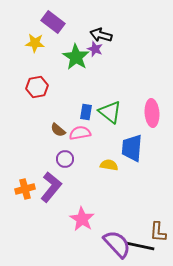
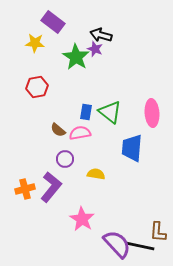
yellow semicircle: moved 13 px left, 9 px down
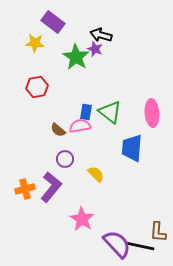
pink semicircle: moved 7 px up
yellow semicircle: rotated 36 degrees clockwise
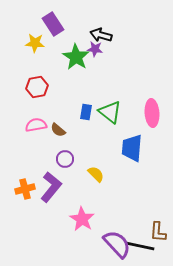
purple rectangle: moved 2 px down; rotated 20 degrees clockwise
purple star: rotated 14 degrees counterclockwise
pink semicircle: moved 44 px left, 1 px up
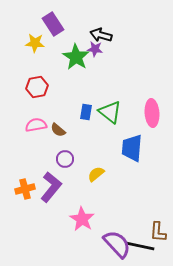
yellow semicircle: rotated 84 degrees counterclockwise
